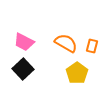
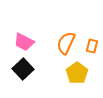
orange semicircle: rotated 95 degrees counterclockwise
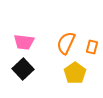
pink trapezoid: rotated 20 degrees counterclockwise
orange rectangle: moved 1 px down
yellow pentagon: moved 2 px left
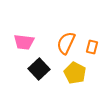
black square: moved 16 px right
yellow pentagon: rotated 10 degrees counterclockwise
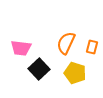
pink trapezoid: moved 3 px left, 6 px down
yellow pentagon: rotated 10 degrees counterclockwise
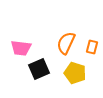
black square: rotated 20 degrees clockwise
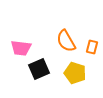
orange semicircle: moved 2 px up; rotated 55 degrees counterclockwise
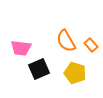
orange rectangle: moved 1 px left, 2 px up; rotated 56 degrees counterclockwise
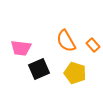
orange rectangle: moved 2 px right
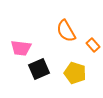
orange semicircle: moved 10 px up
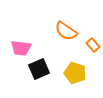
orange semicircle: rotated 25 degrees counterclockwise
